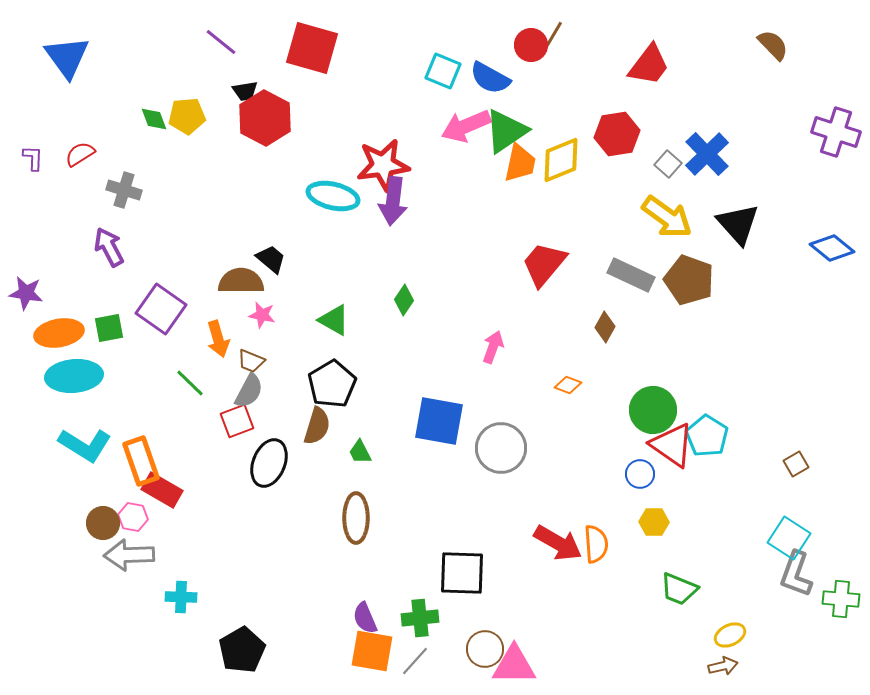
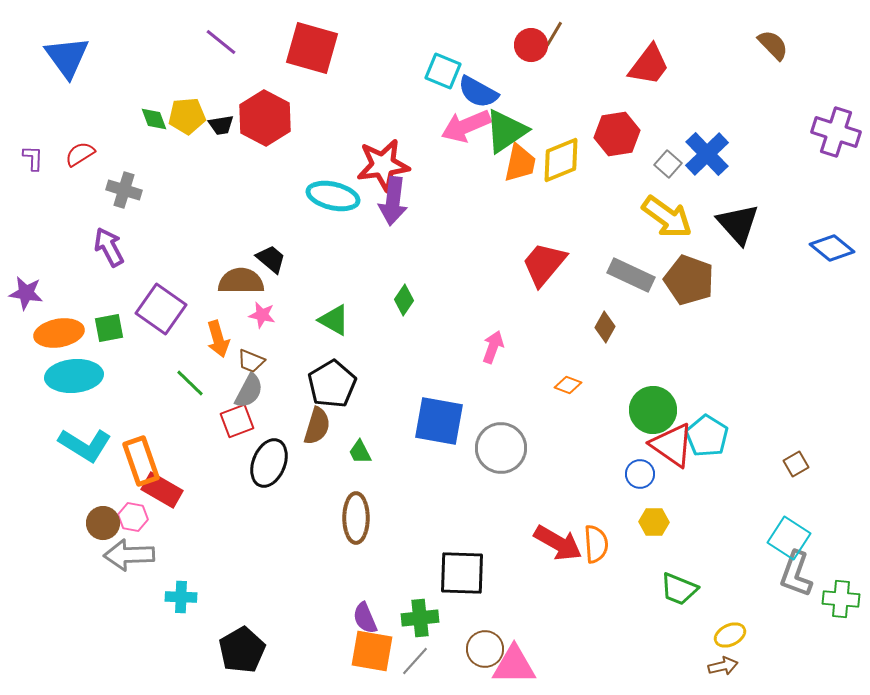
blue semicircle at (490, 78): moved 12 px left, 14 px down
black trapezoid at (245, 91): moved 24 px left, 34 px down
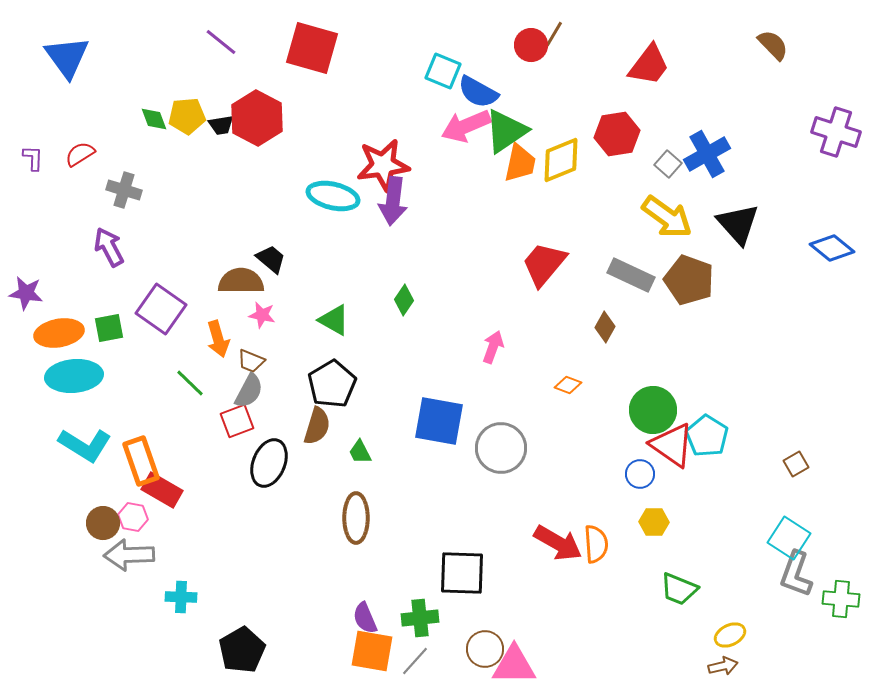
red hexagon at (265, 118): moved 8 px left
blue cross at (707, 154): rotated 15 degrees clockwise
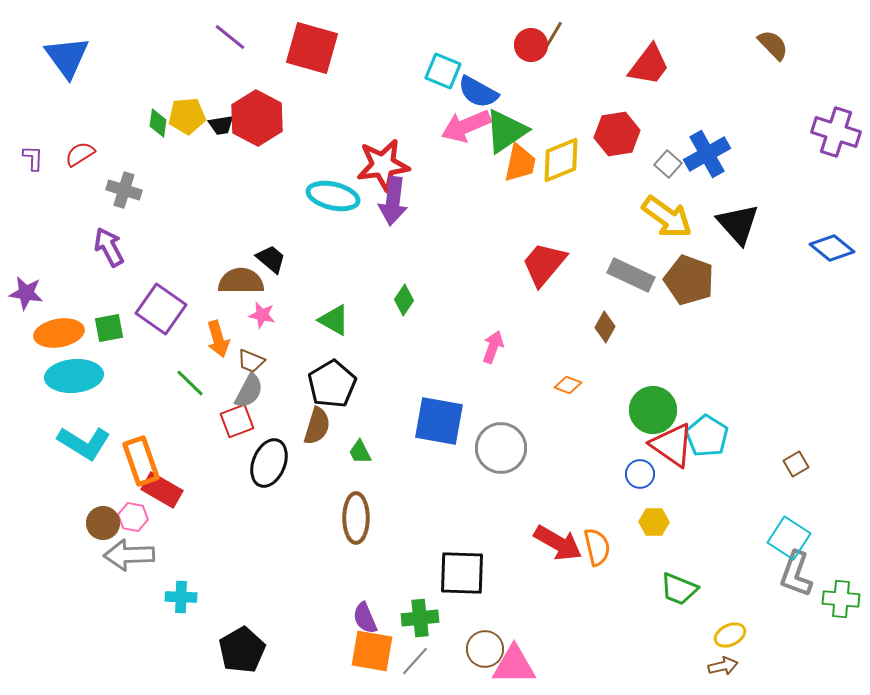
purple line at (221, 42): moved 9 px right, 5 px up
green diamond at (154, 119): moved 4 px right, 4 px down; rotated 28 degrees clockwise
cyan L-shape at (85, 445): moved 1 px left, 2 px up
orange semicircle at (596, 544): moved 1 px right, 3 px down; rotated 9 degrees counterclockwise
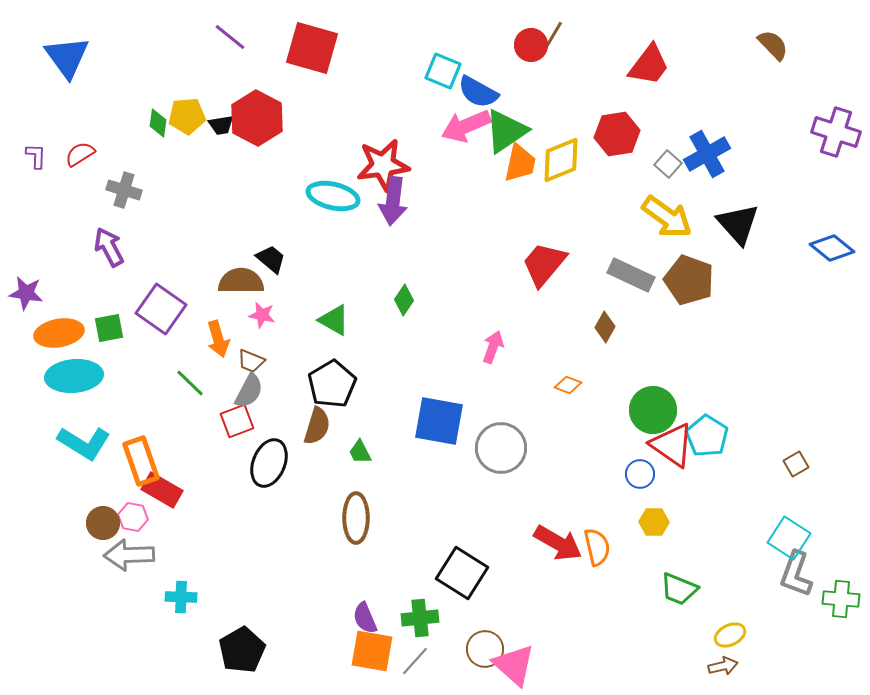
purple L-shape at (33, 158): moved 3 px right, 2 px up
black square at (462, 573): rotated 30 degrees clockwise
pink triangle at (514, 665): rotated 42 degrees clockwise
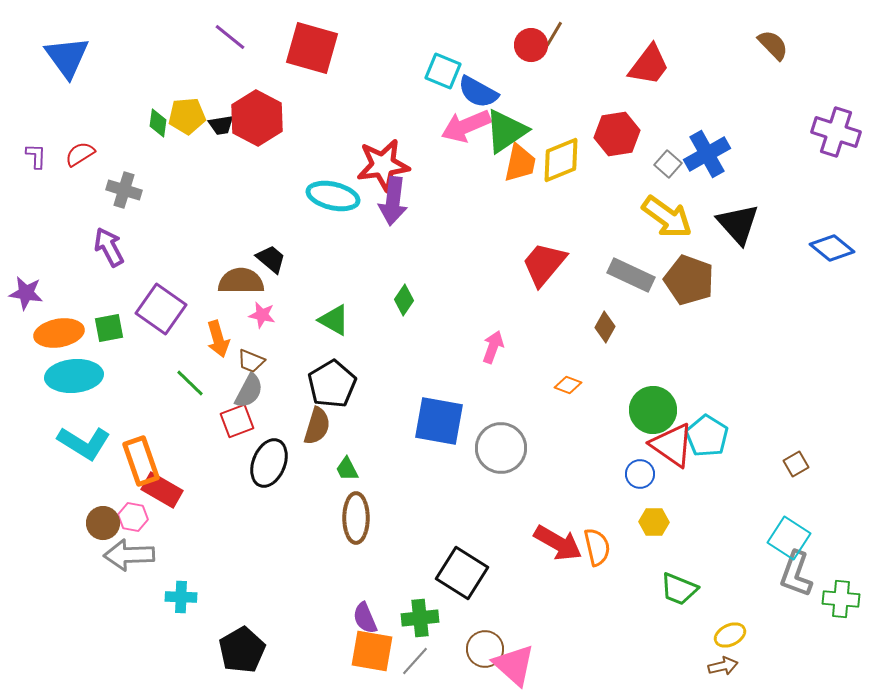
green trapezoid at (360, 452): moved 13 px left, 17 px down
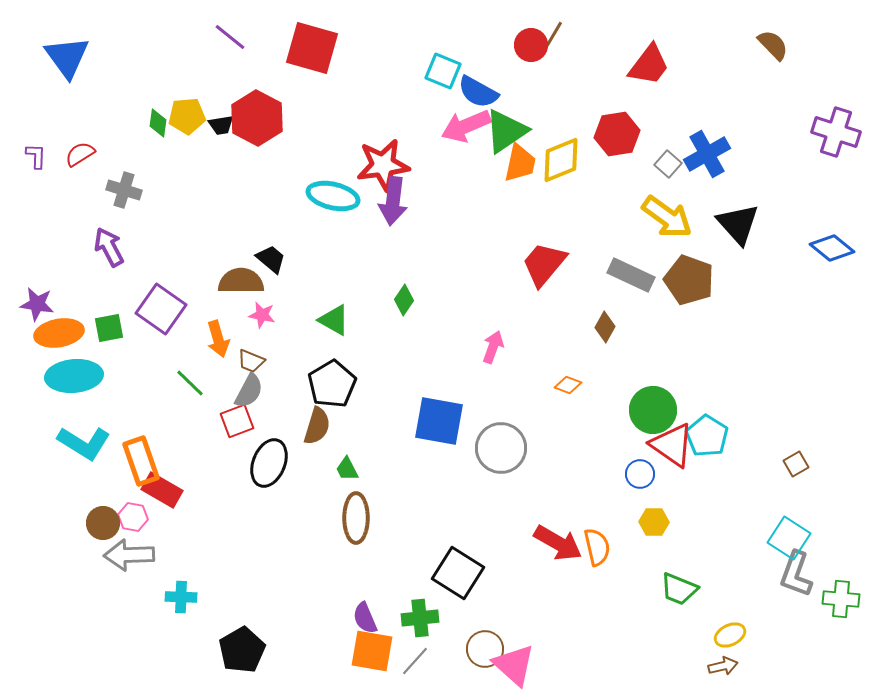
purple star at (26, 293): moved 11 px right, 11 px down
black square at (462, 573): moved 4 px left
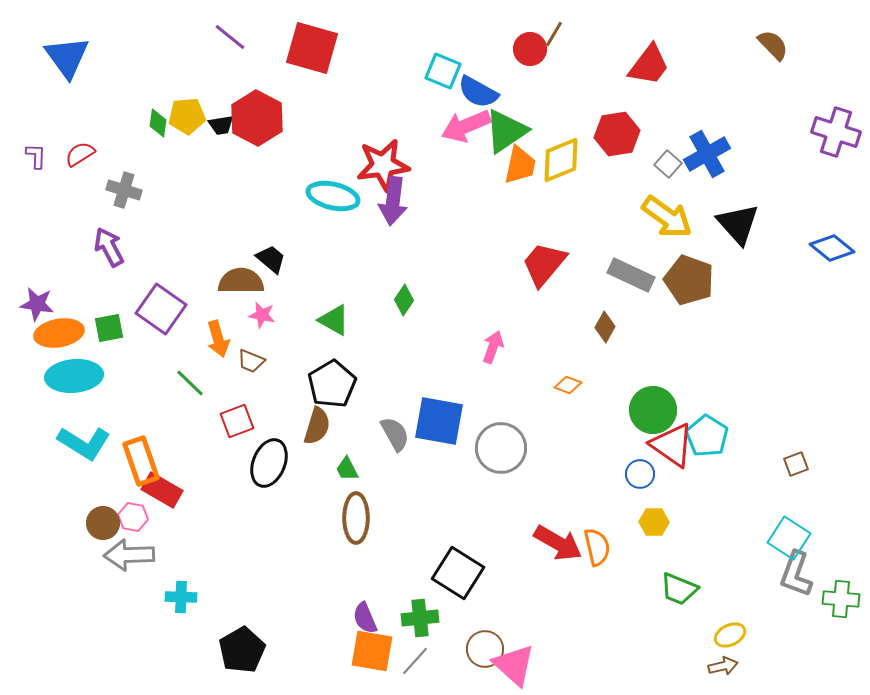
red circle at (531, 45): moved 1 px left, 4 px down
orange trapezoid at (520, 163): moved 2 px down
gray semicircle at (249, 391): moved 146 px right, 43 px down; rotated 57 degrees counterclockwise
brown square at (796, 464): rotated 10 degrees clockwise
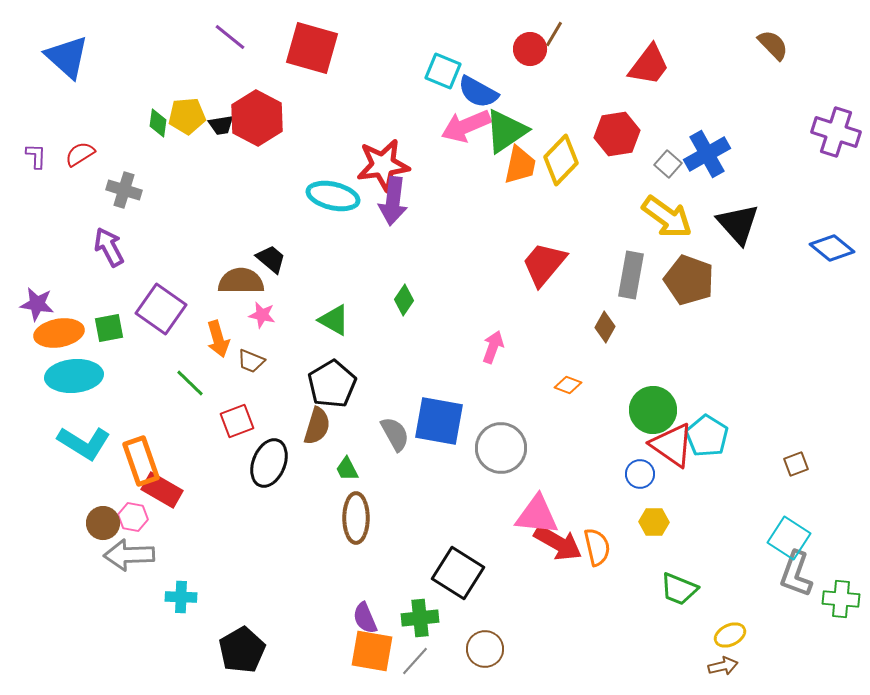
blue triangle at (67, 57): rotated 12 degrees counterclockwise
yellow diamond at (561, 160): rotated 24 degrees counterclockwise
gray rectangle at (631, 275): rotated 75 degrees clockwise
pink triangle at (514, 665): moved 23 px right, 150 px up; rotated 36 degrees counterclockwise
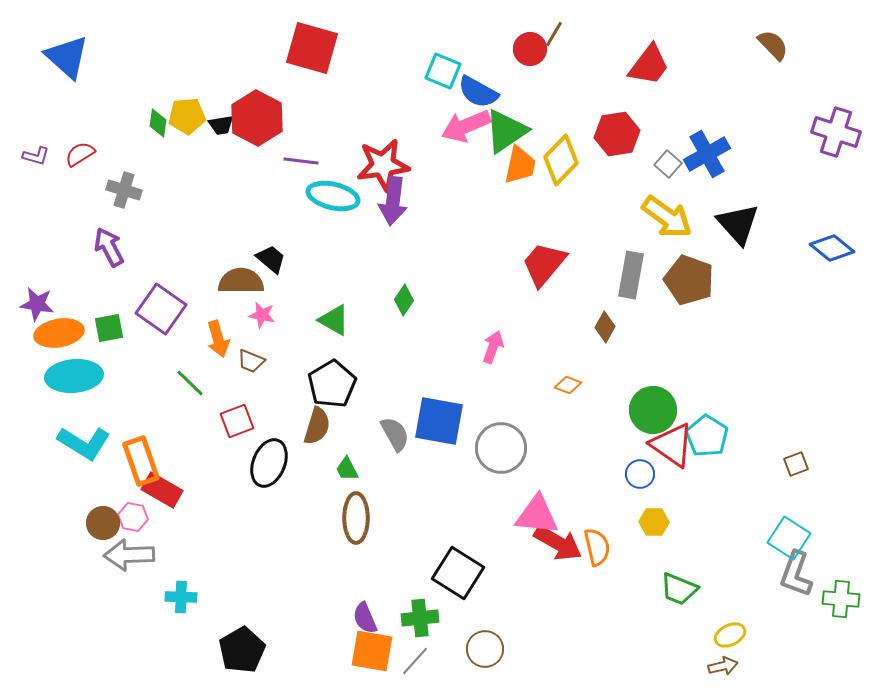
purple line at (230, 37): moved 71 px right, 124 px down; rotated 32 degrees counterclockwise
purple L-shape at (36, 156): rotated 104 degrees clockwise
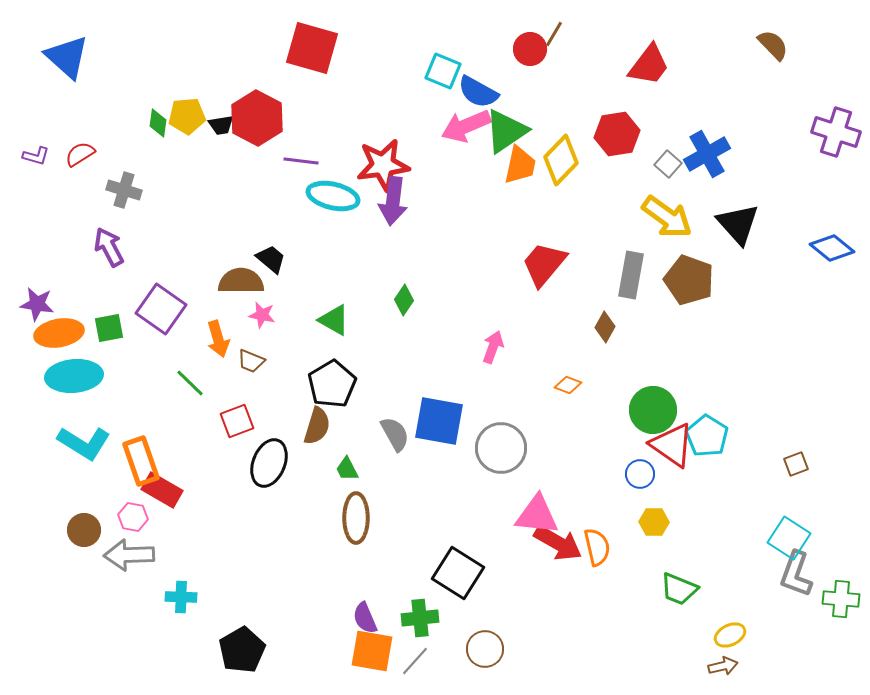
brown circle at (103, 523): moved 19 px left, 7 px down
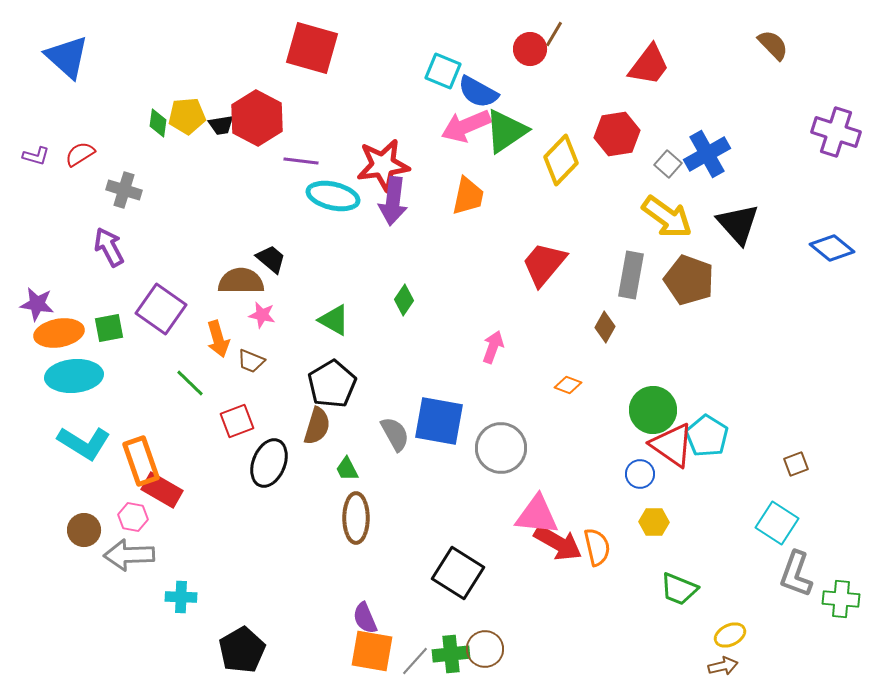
orange trapezoid at (520, 165): moved 52 px left, 31 px down
cyan square at (789, 538): moved 12 px left, 15 px up
green cross at (420, 618): moved 31 px right, 36 px down
